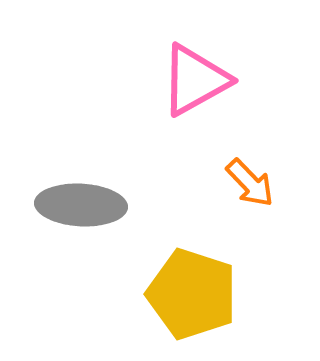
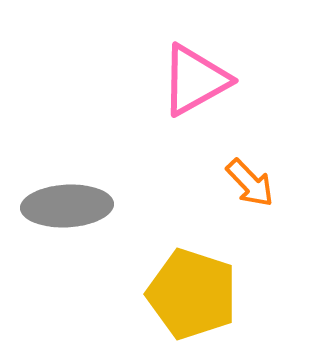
gray ellipse: moved 14 px left, 1 px down; rotated 6 degrees counterclockwise
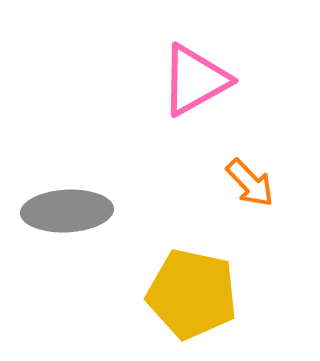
gray ellipse: moved 5 px down
yellow pentagon: rotated 6 degrees counterclockwise
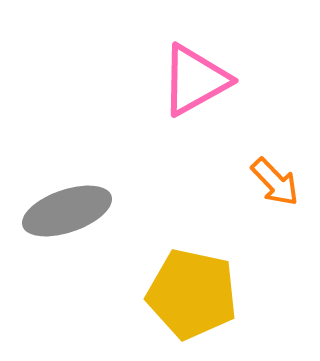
orange arrow: moved 25 px right, 1 px up
gray ellipse: rotated 16 degrees counterclockwise
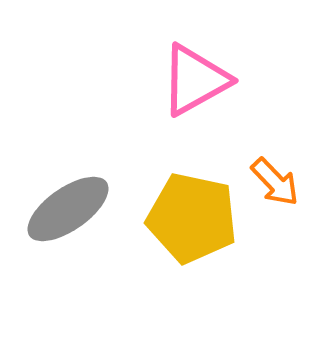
gray ellipse: moved 1 px right, 2 px up; rotated 16 degrees counterclockwise
yellow pentagon: moved 76 px up
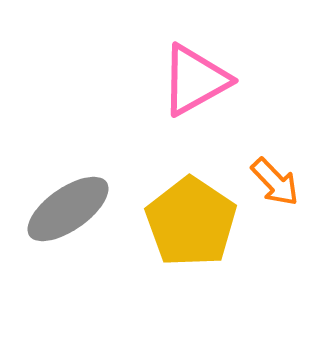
yellow pentagon: moved 1 px left, 4 px down; rotated 22 degrees clockwise
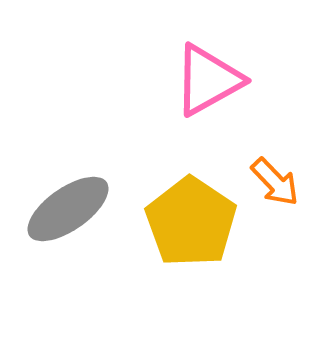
pink triangle: moved 13 px right
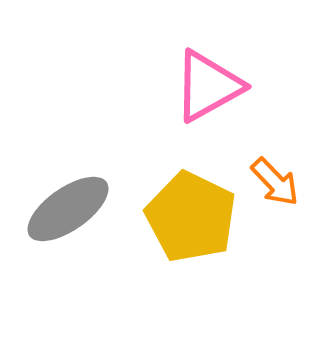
pink triangle: moved 6 px down
yellow pentagon: moved 5 px up; rotated 8 degrees counterclockwise
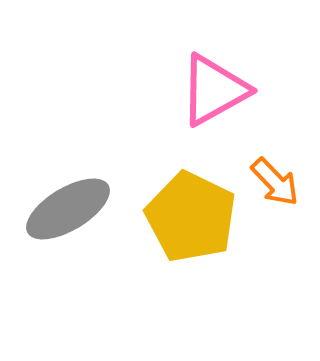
pink triangle: moved 6 px right, 4 px down
gray ellipse: rotated 4 degrees clockwise
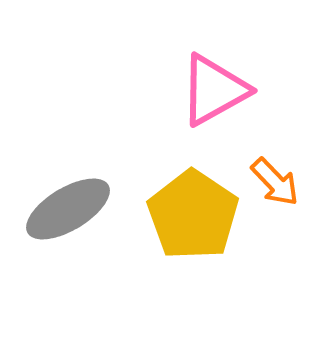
yellow pentagon: moved 2 px right, 2 px up; rotated 8 degrees clockwise
